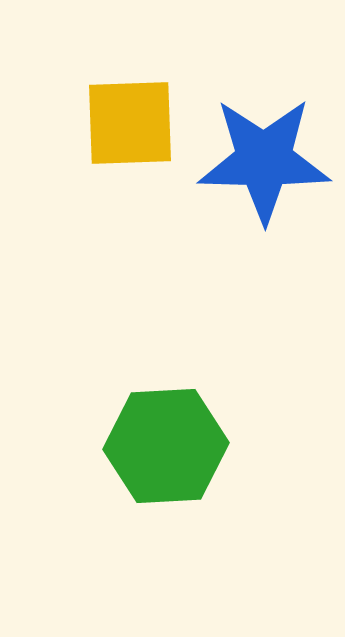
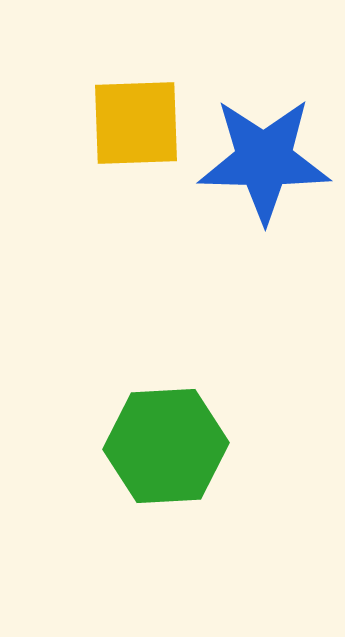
yellow square: moved 6 px right
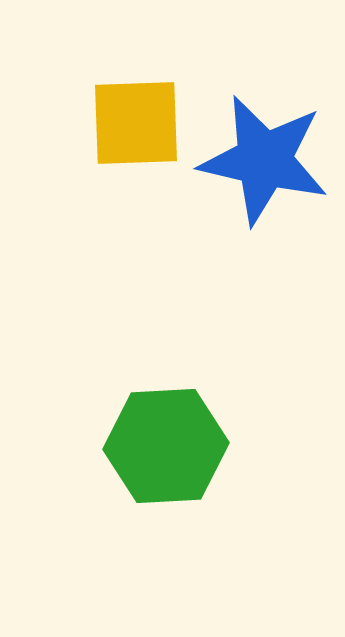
blue star: rotated 12 degrees clockwise
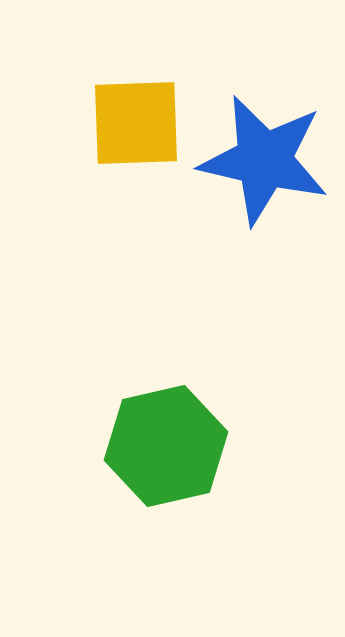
green hexagon: rotated 10 degrees counterclockwise
